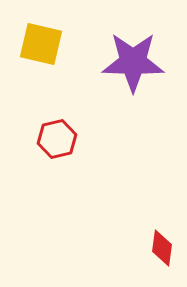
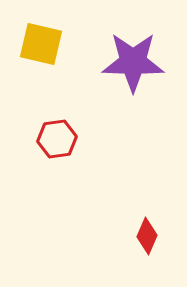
red hexagon: rotated 6 degrees clockwise
red diamond: moved 15 px left, 12 px up; rotated 15 degrees clockwise
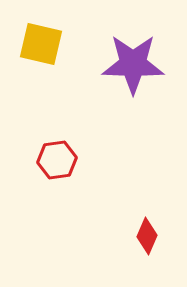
purple star: moved 2 px down
red hexagon: moved 21 px down
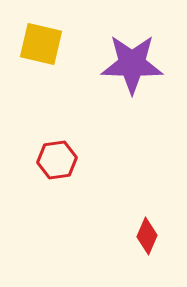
purple star: moved 1 px left
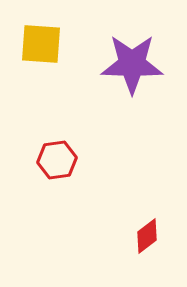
yellow square: rotated 9 degrees counterclockwise
red diamond: rotated 30 degrees clockwise
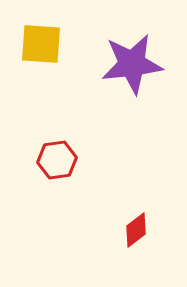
purple star: rotated 8 degrees counterclockwise
red diamond: moved 11 px left, 6 px up
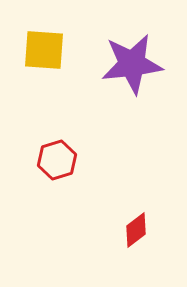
yellow square: moved 3 px right, 6 px down
red hexagon: rotated 9 degrees counterclockwise
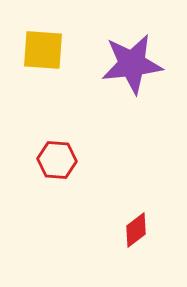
yellow square: moved 1 px left
red hexagon: rotated 21 degrees clockwise
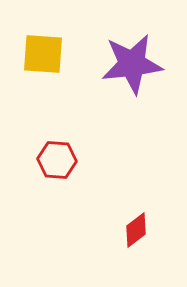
yellow square: moved 4 px down
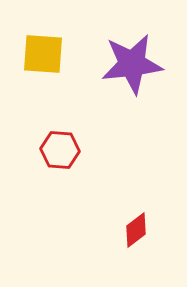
red hexagon: moved 3 px right, 10 px up
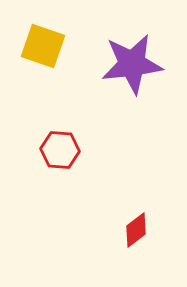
yellow square: moved 8 px up; rotated 15 degrees clockwise
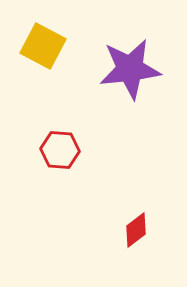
yellow square: rotated 9 degrees clockwise
purple star: moved 2 px left, 5 px down
